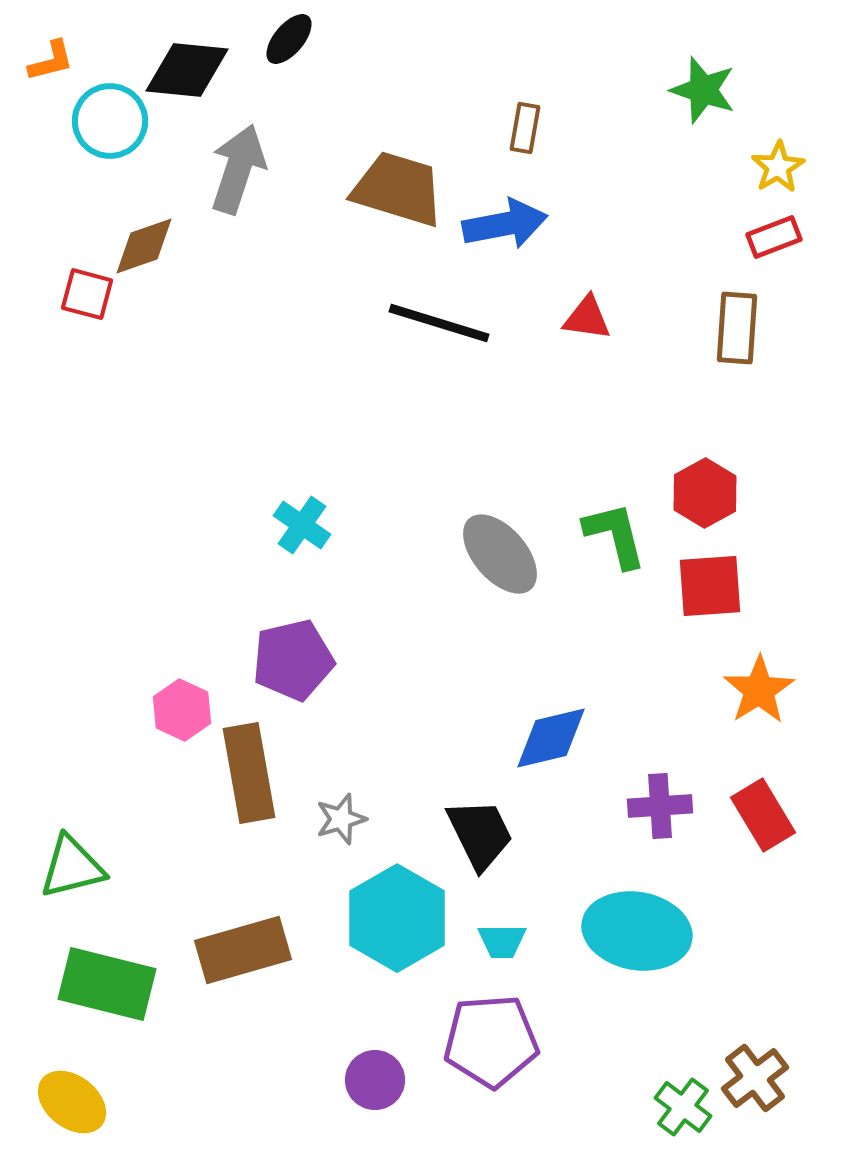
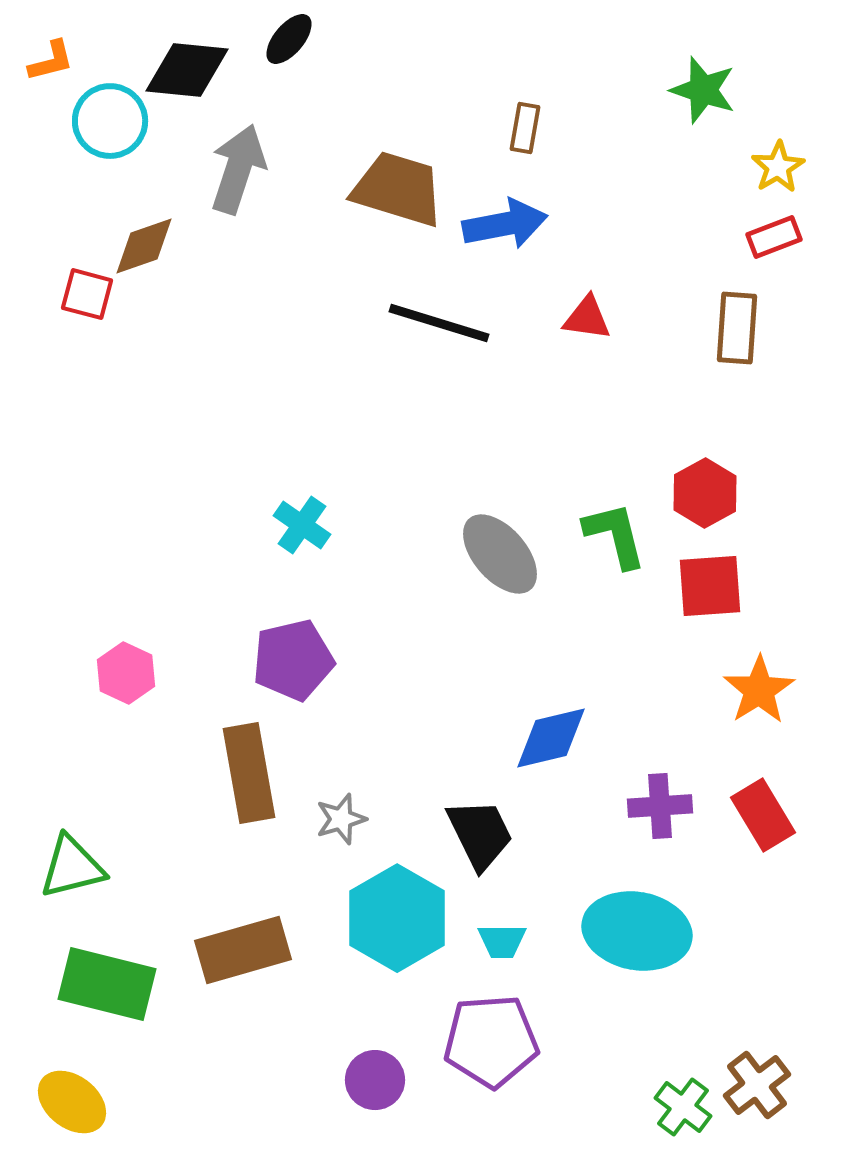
pink hexagon at (182, 710): moved 56 px left, 37 px up
brown cross at (755, 1078): moved 2 px right, 7 px down
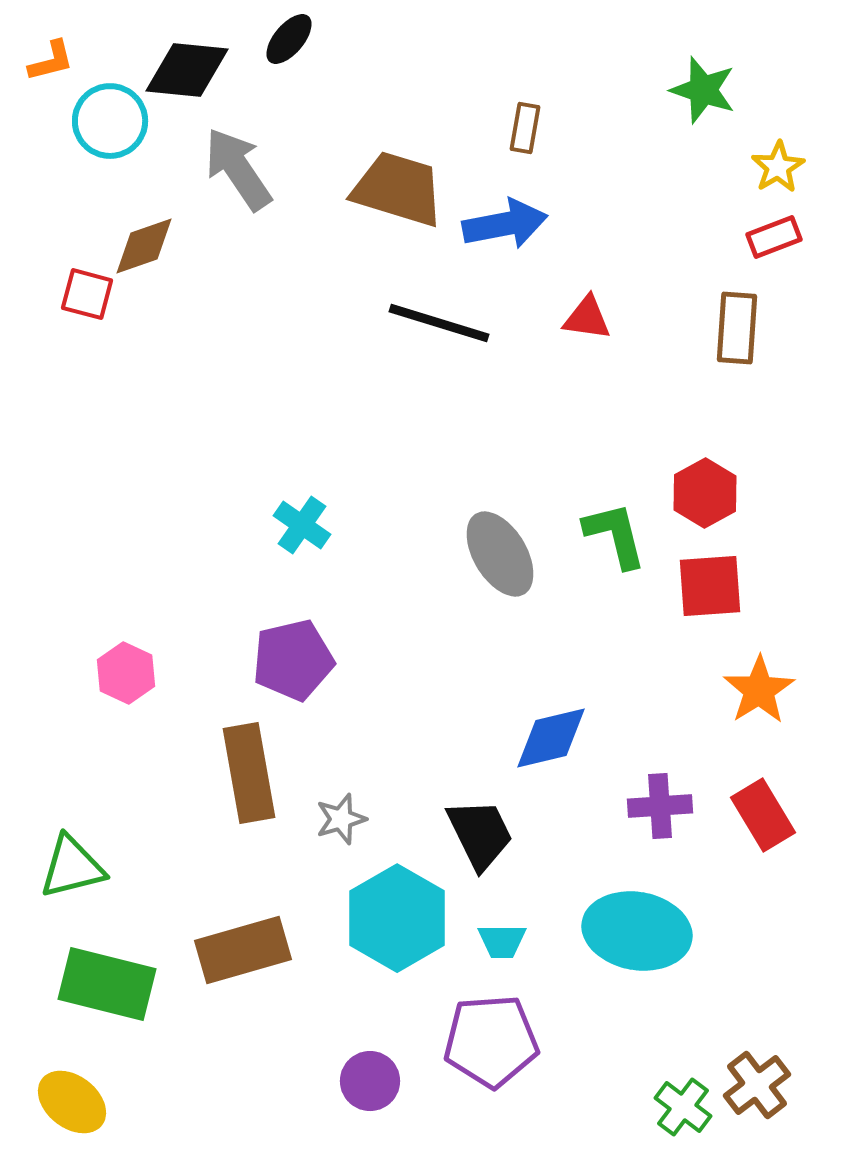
gray arrow at (238, 169): rotated 52 degrees counterclockwise
gray ellipse at (500, 554): rotated 10 degrees clockwise
purple circle at (375, 1080): moved 5 px left, 1 px down
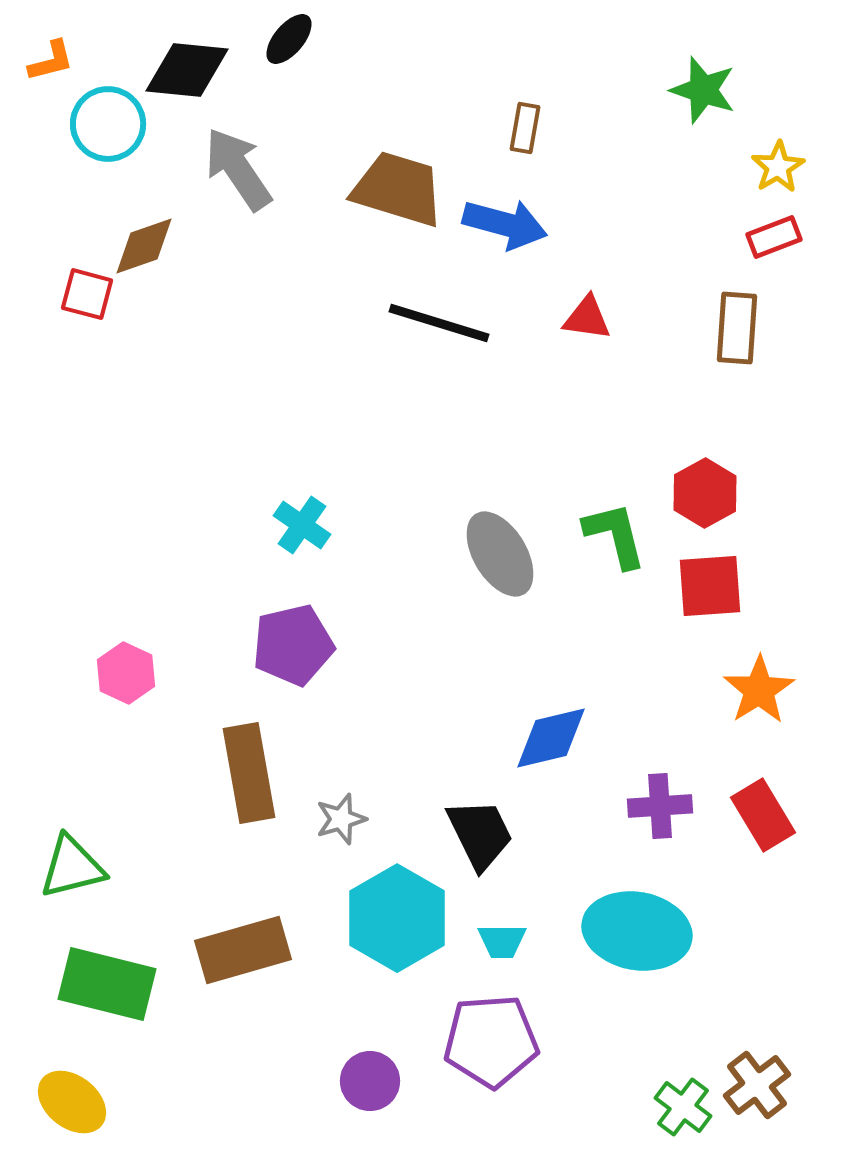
cyan circle at (110, 121): moved 2 px left, 3 px down
blue arrow at (505, 224): rotated 26 degrees clockwise
purple pentagon at (293, 660): moved 15 px up
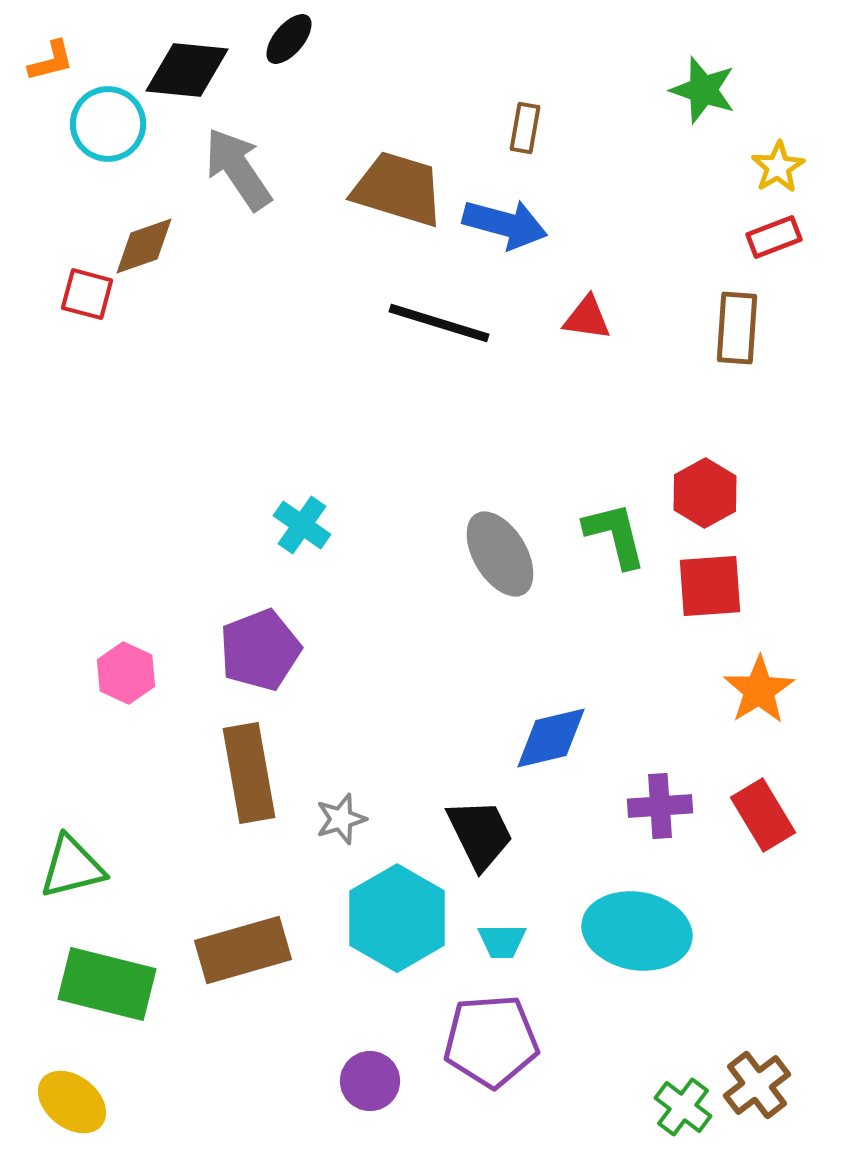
purple pentagon at (293, 645): moved 33 px left, 5 px down; rotated 8 degrees counterclockwise
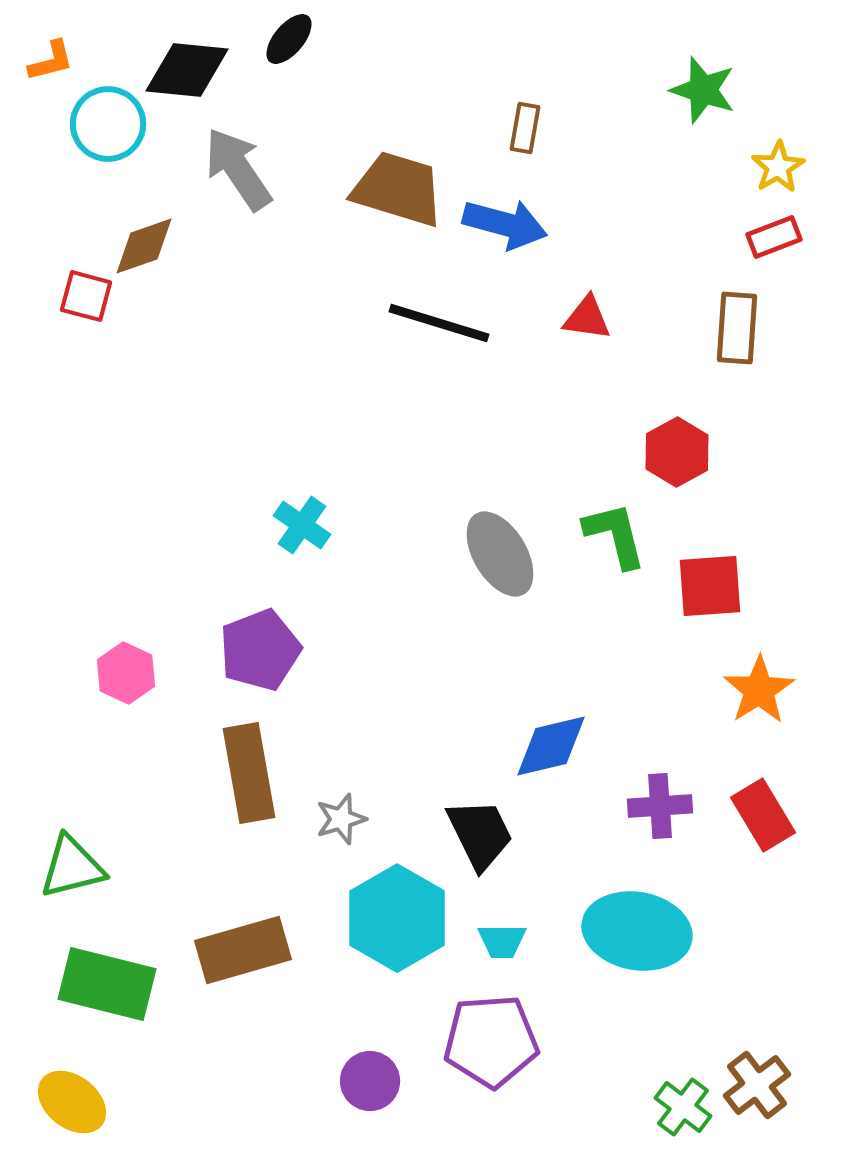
red square at (87, 294): moved 1 px left, 2 px down
red hexagon at (705, 493): moved 28 px left, 41 px up
blue diamond at (551, 738): moved 8 px down
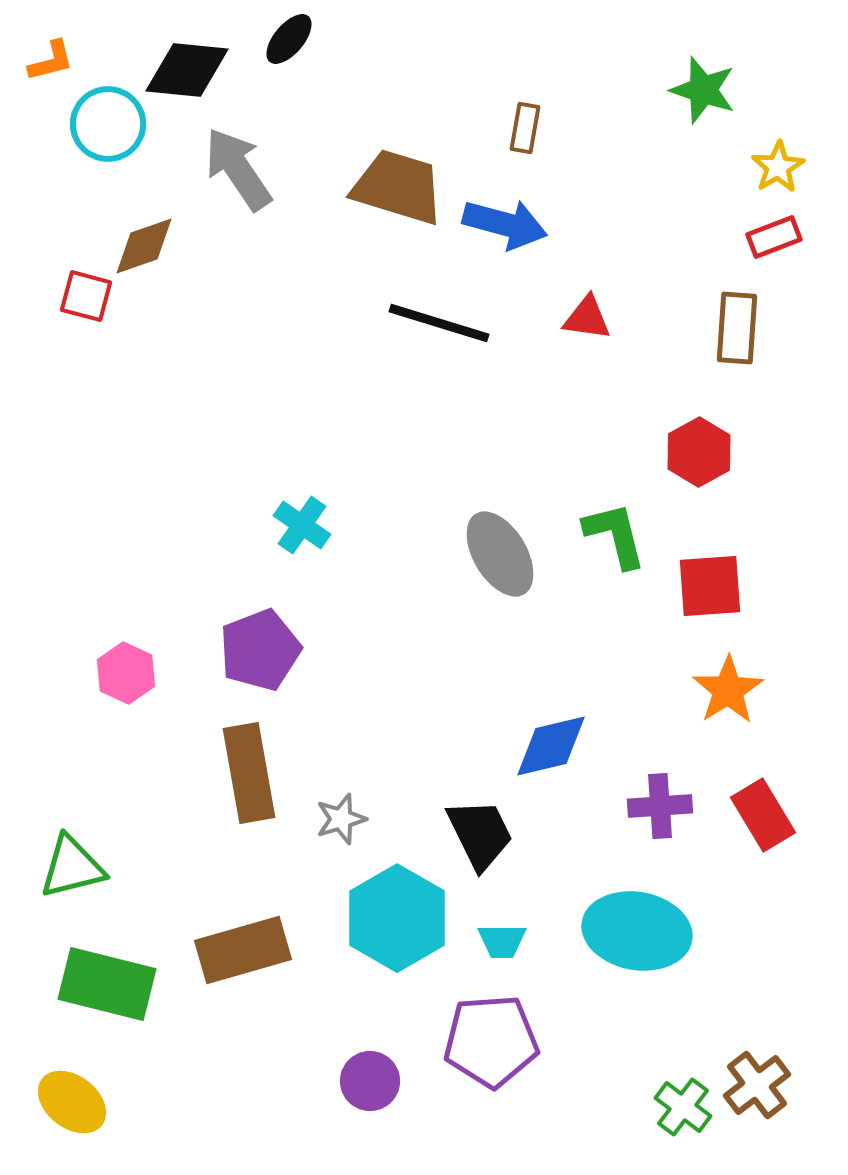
brown trapezoid at (398, 189): moved 2 px up
red hexagon at (677, 452): moved 22 px right
orange star at (759, 690): moved 31 px left
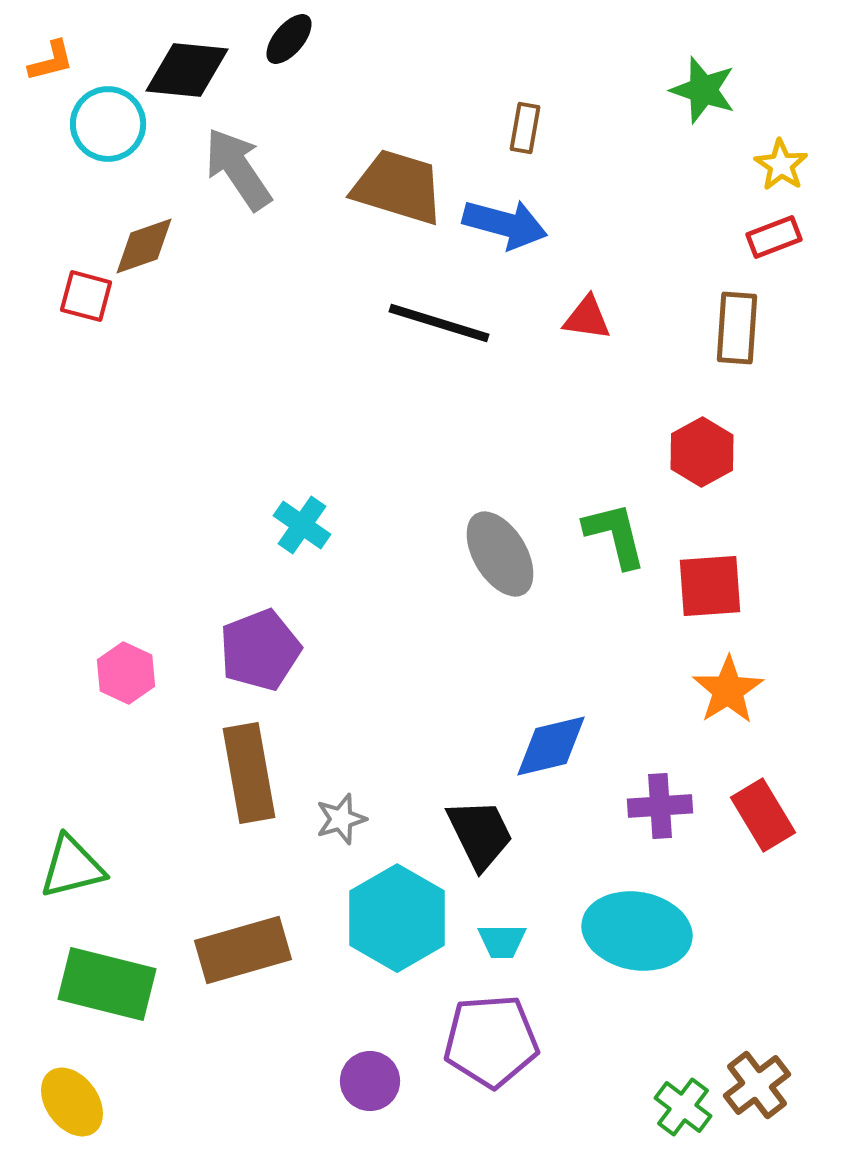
yellow star at (778, 167): moved 3 px right, 2 px up; rotated 8 degrees counterclockwise
red hexagon at (699, 452): moved 3 px right
yellow ellipse at (72, 1102): rotated 16 degrees clockwise
